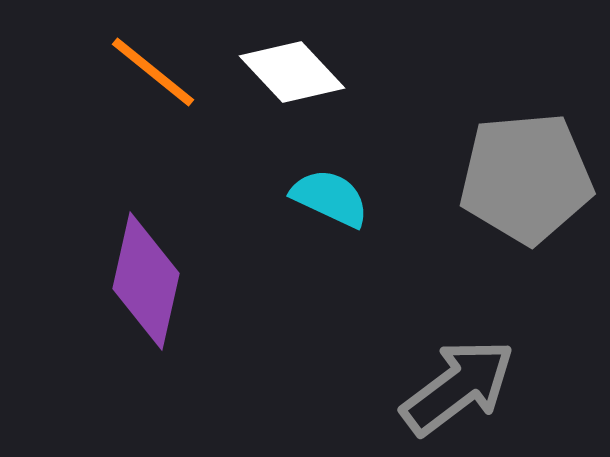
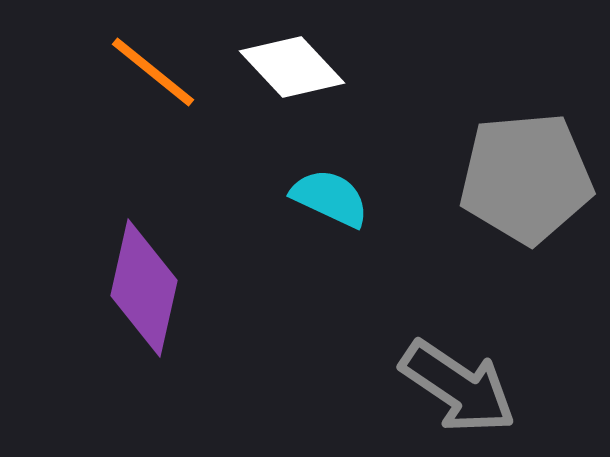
white diamond: moved 5 px up
purple diamond: moved 2 px left, 7 px down
gray arrow: rotated 71 degrees clockwise
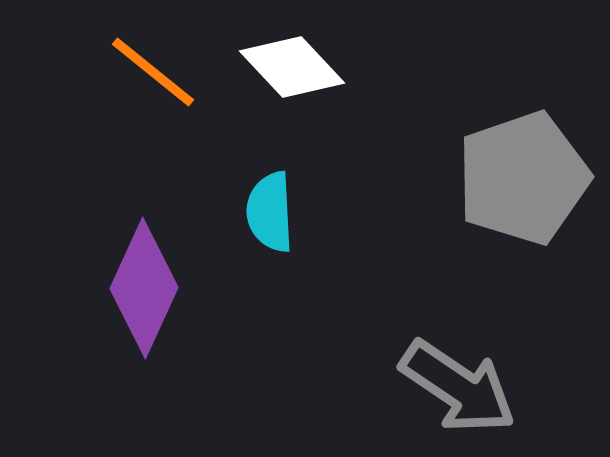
gray pentagon: moved 3 px left; rotated 14 degrees counterclockwise
cyan semicircle: moved 60 px left, 14 px down; rotated 118 degrees counterclockwise
purple diamond: rotated 12 degrees clockwise
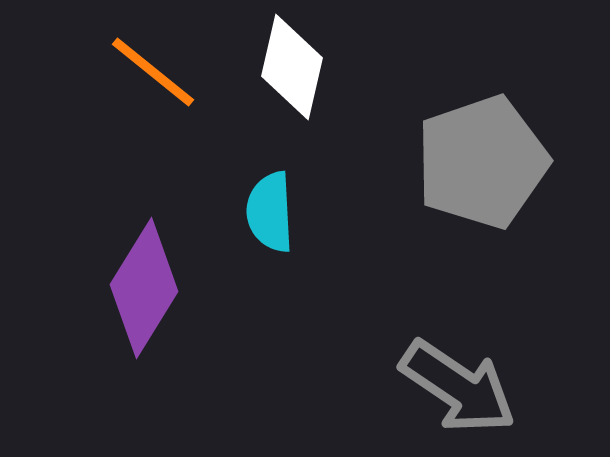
white diamond: rotated 56 degrees clockwise
gray pentagon: moved 41 px left, 16 px up
purple diamond: rotated 7 degrees clockwise
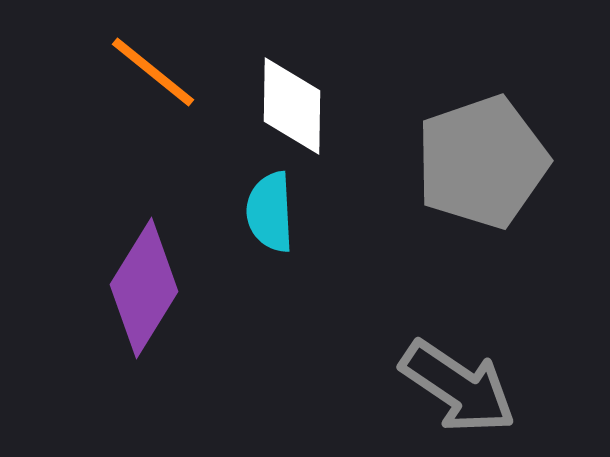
white diamond: moved 39 px down; rotated 12 degrees counterclockwise
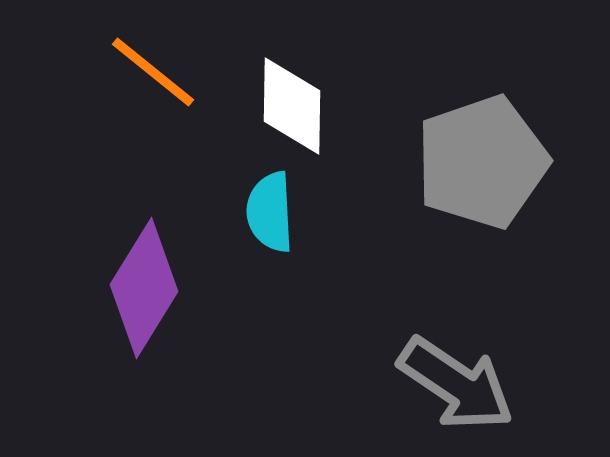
gray arrow: moved 2 px left, 3 px up
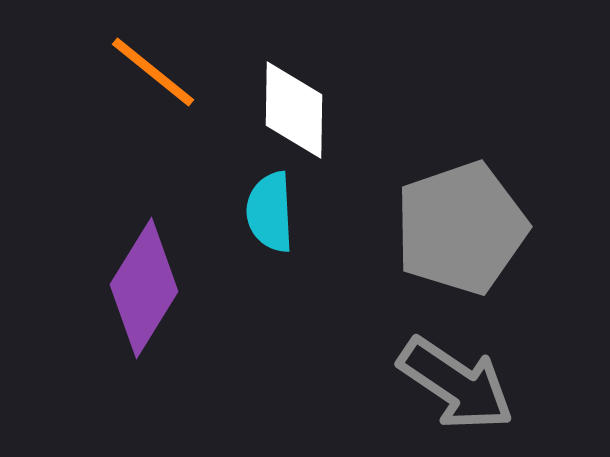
white diamond: moved 2 px right, 4 px down
gray pentagon: moved 21 px left, 66 px down
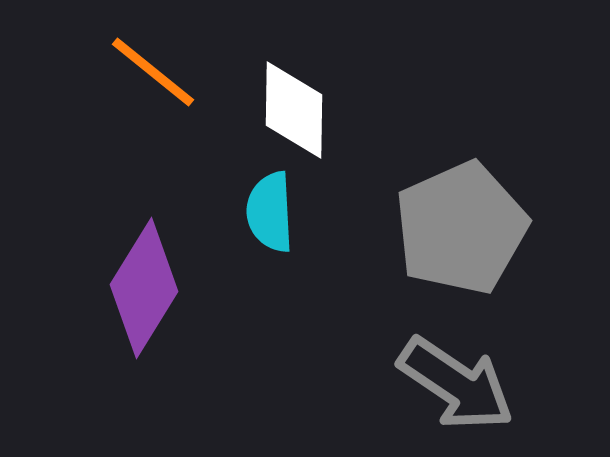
gray pentagon: rotated 5 degrees counterclockwise
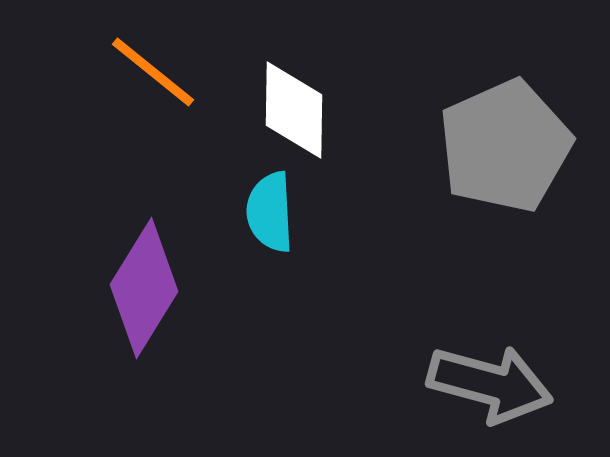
gray pentagon: moved 44 px right, 82 px up
gray arrow: moved 34 px right; rotated 19 degrees counterclockwise
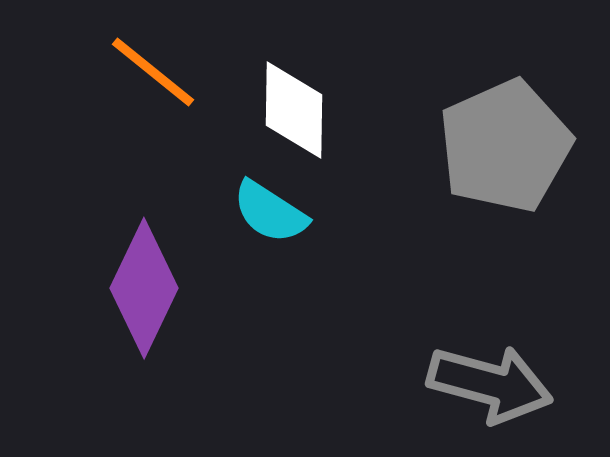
cyan semicircle: rotated 54 degrees counterclockwise
purple diamond: rotated 6 degrees counterclockwise
